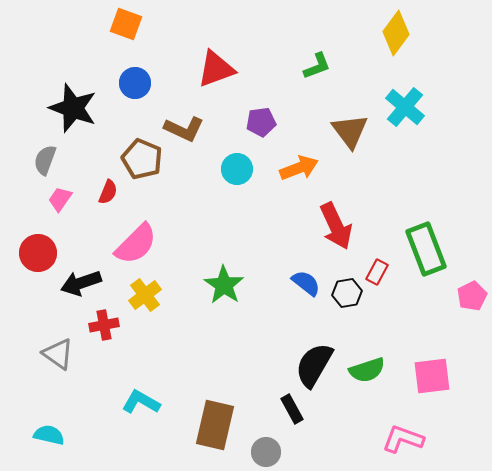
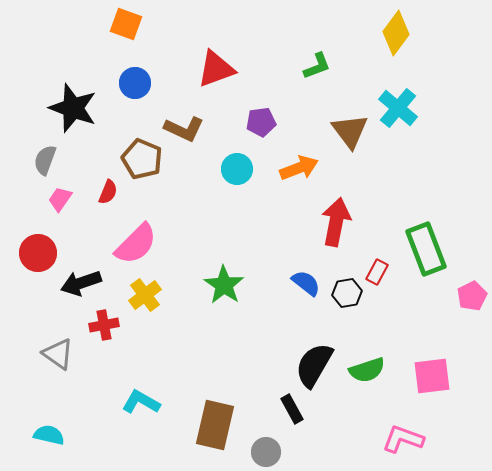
cyan cross: moved 7 px left, 1 px down
red arrow: moved 4 px up; rotated 144 degrees counterclockwise
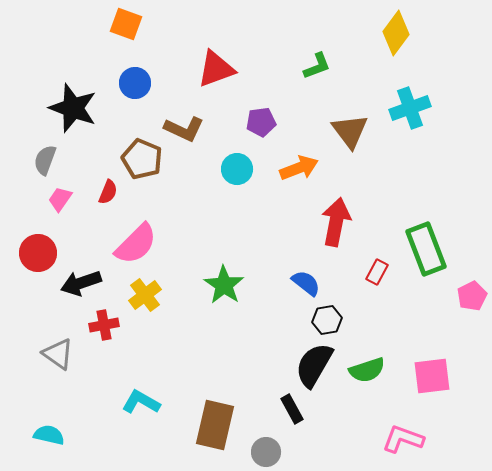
cyan cross: moved 12 px right; rotated 30 degrees clockwise
black hexagon: moved 20 px left, 27 px down
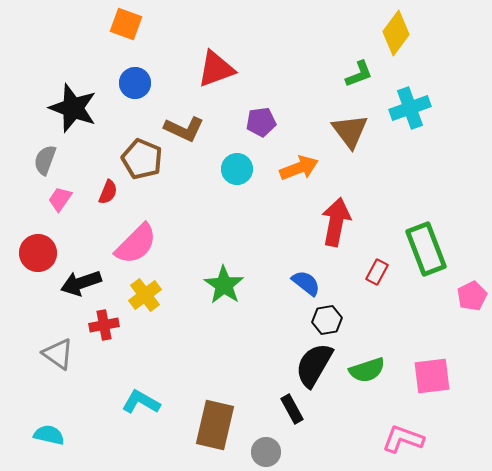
green L-shape: moved 42 px right, 8 px down
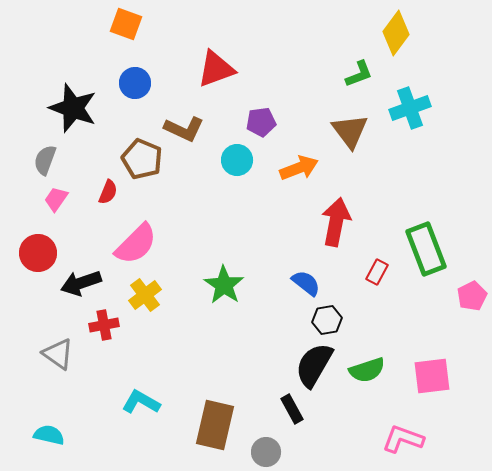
cyan circle: moved 9 px up
pink trapezoid: moved 4 px left
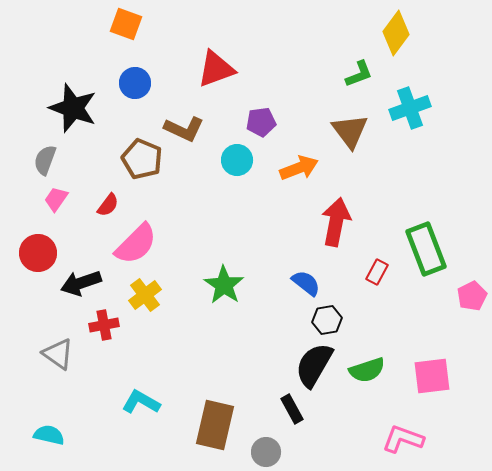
red semicircle: moved 13 px down; rotated 15 degrees clockwise
